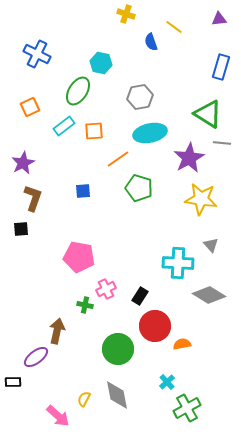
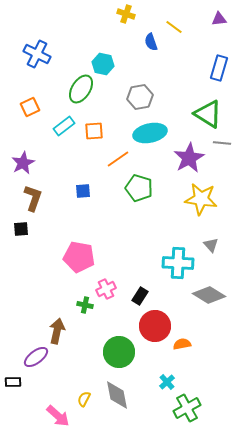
cyan hexagon at (101, 63): moved 2 px right, 1 px down
blue rectangle at (221, 67): moved 2 px left, 1 px down
green ellipse at (78, 91): moved 3 px right, 2 px up
green circle at (118, 349): moved 1 px right, 3 px down
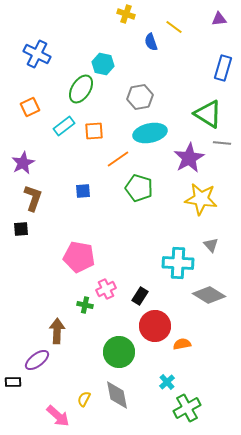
blue rectangle at (219, 68): moved 4 px right
brown arrow at (57, 331): rotated 10 degrees counterclockwise
purple ellipse at (36, 357): moved 1 px right, 3 px down
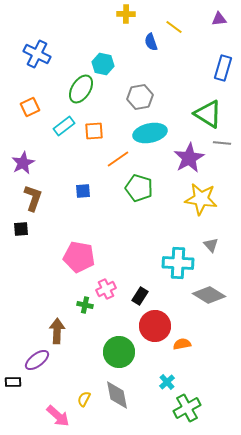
yellow cross at (126, 14): rotated 18 degrees counterclockwise
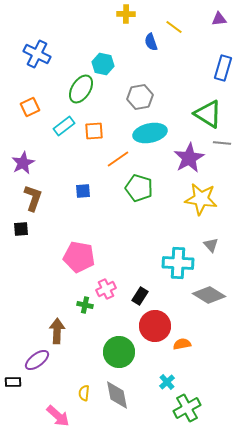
yellow semicircle at (84, 399): moved 6 px up; rotated 21 degrees counterclockwise
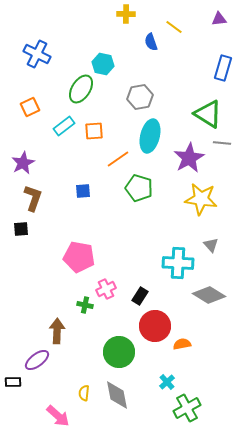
cyan ellipse at (150, 133): moved 3 px down; rotated 64 degrees counterclockwise
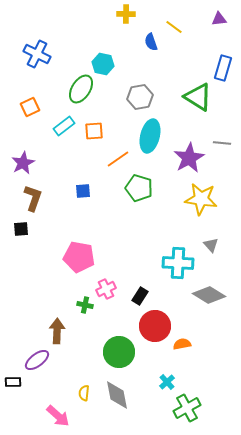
green triangle at (208, 114): moved 10 px left, 17 px up
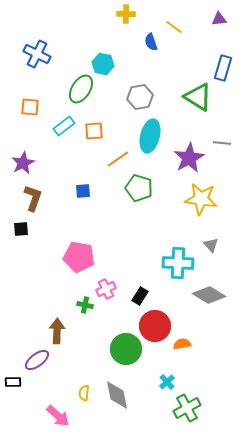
orange square at (30, 107): rotated 30 degrees clockwise
green circle at (119, 352): moved 7 px right, 3 px up
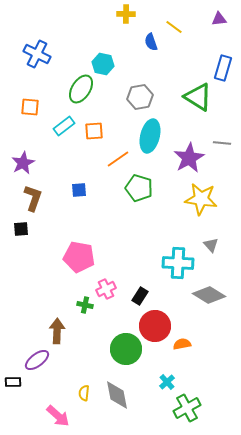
blue square at (83, 191): moved 4 px left, 1 px up
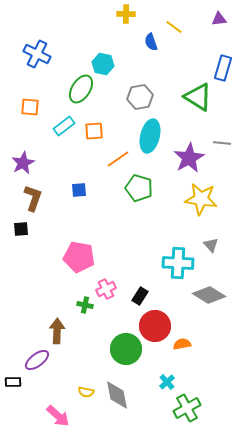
yellow semicircle at (84, 393): moved 2 px right, 1 px up; rotated 84 degrees counterclockwise
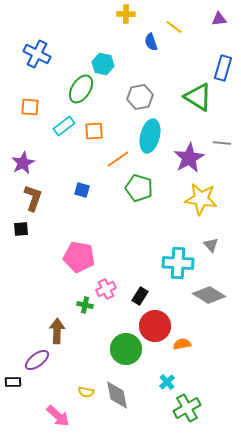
blue square at (79, 190): moved 3 px right; rotated 21 degrees clockwise
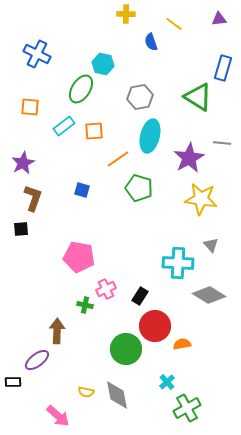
yellow line at (174, 27): moved 3 px up
